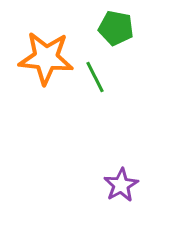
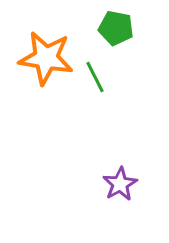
orange star: rotated 4 degrees clockwise
purple star: moved 1 px left, 1 px up
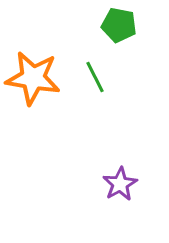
green pentagon: moved 3 px right, 3 px up
orange star: moved 13 px left, 20 px down
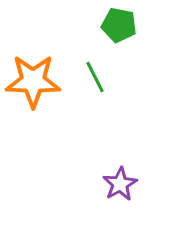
orange star: moved 3 px down; rotated 8 degrees counterclockwise
